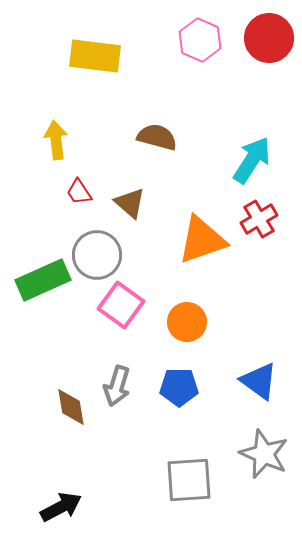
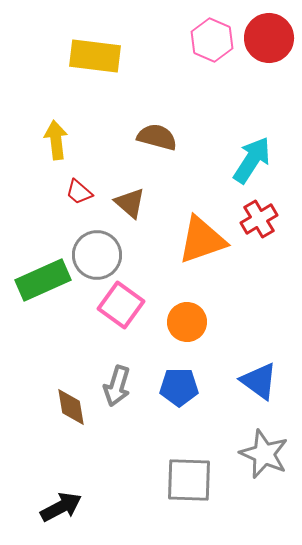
pink hexagon: moved 12 px right
red trapezoid: rotated 16 degrees counterclockwise
gray square: rotated 6 degrees clockwise
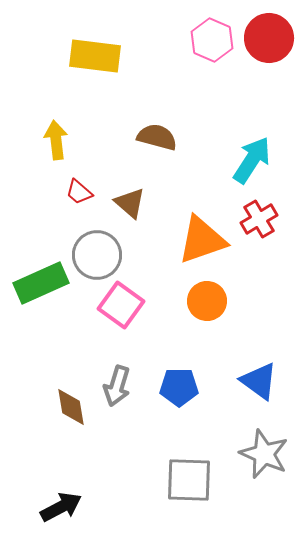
green rectangle: moved 2 px left, 3 px down
orange circle: moved 20 px right, 21 px up
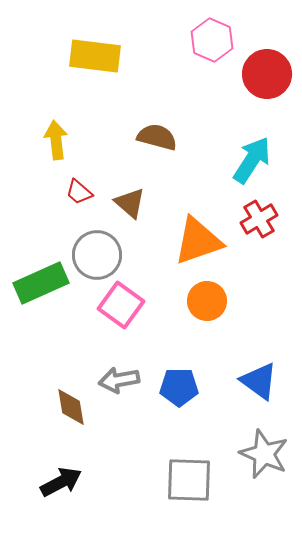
red circle: moved 2 px left, 36 px down
orange triangle: moved 4 px left, 1 px down
gray arrow: moved 2 px right, 6 px up; rotated 63 degrees clockwise
black arrow: moved 25 px up
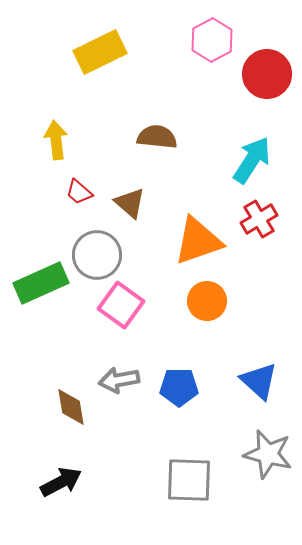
pink hexagon: rotated 9 degrees clockwise
yellow rectangle: moved 5 px right, 4 px up; rotated 33 degrees counterclockwise
brown semicircle: rotated 9 degrees counterclockwise
blue triangle: rotated 6 degrees clockwise
gray star: moved 4 px right; rotated 9 degrees counterclockwise
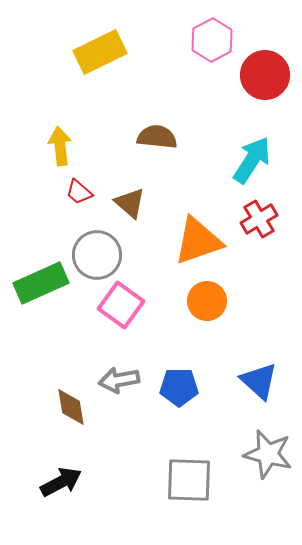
red circle: moved 2 px left, 1 px down
yellow arrow: moved 4 px right, 6 px down
